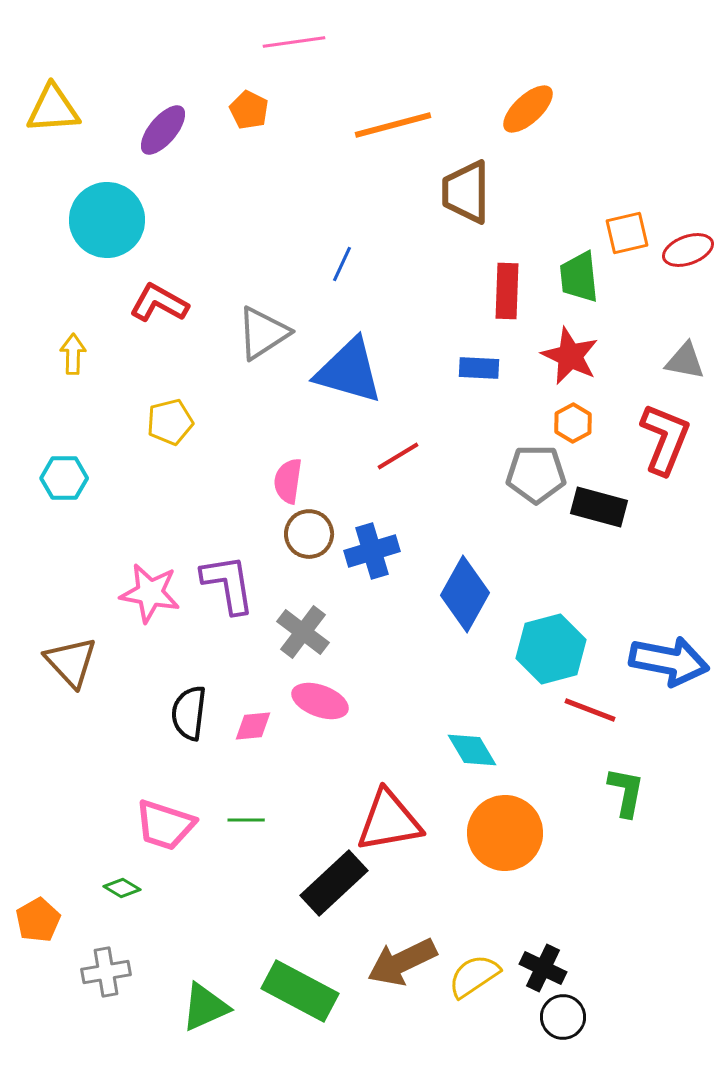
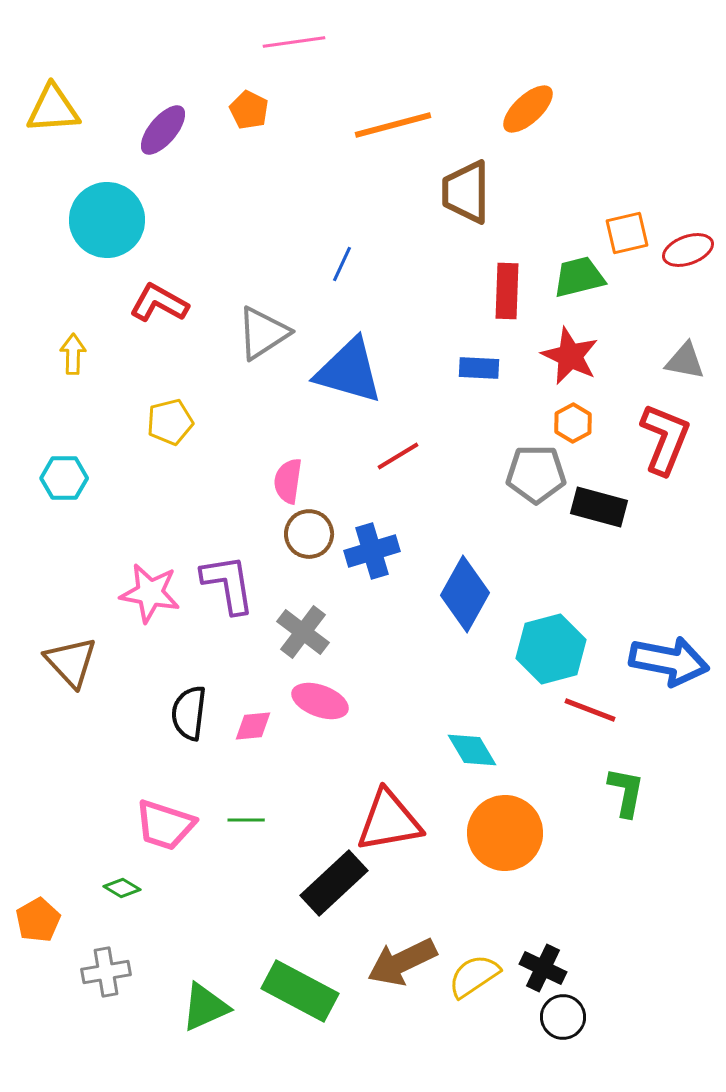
green trapezoid at (579, 277): rotated 82 degrees clockwise
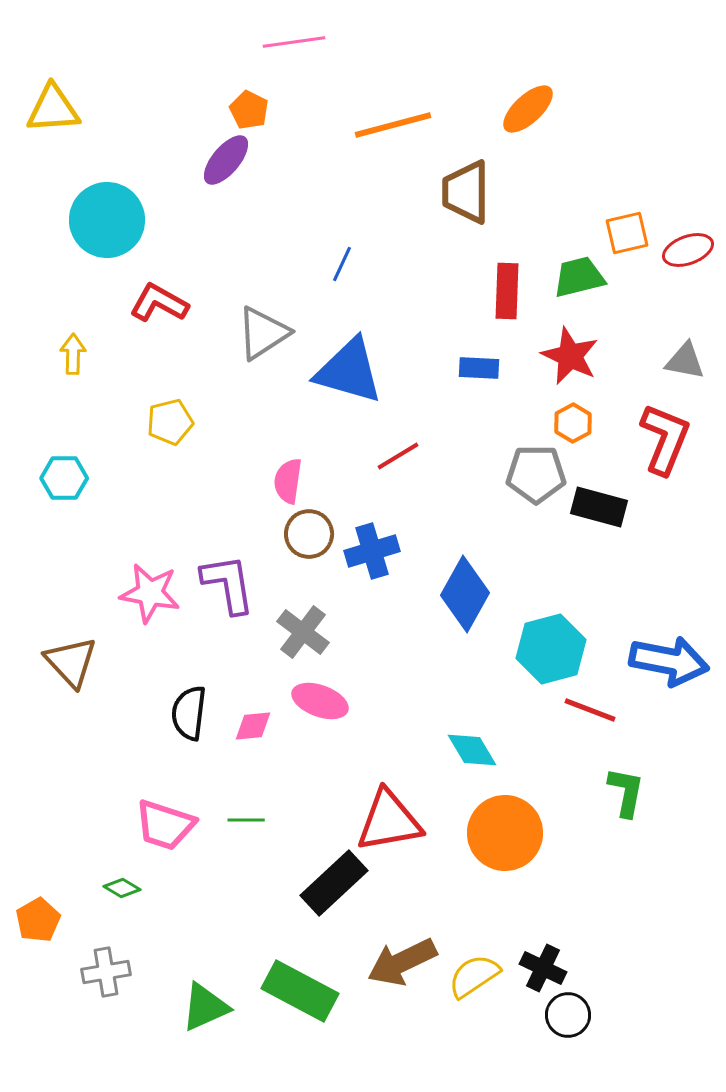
purple ellipse at (163, 130): moved 63 px right, 30 px down
black circle at (563, 1017): moved 5 px right, 2 px up
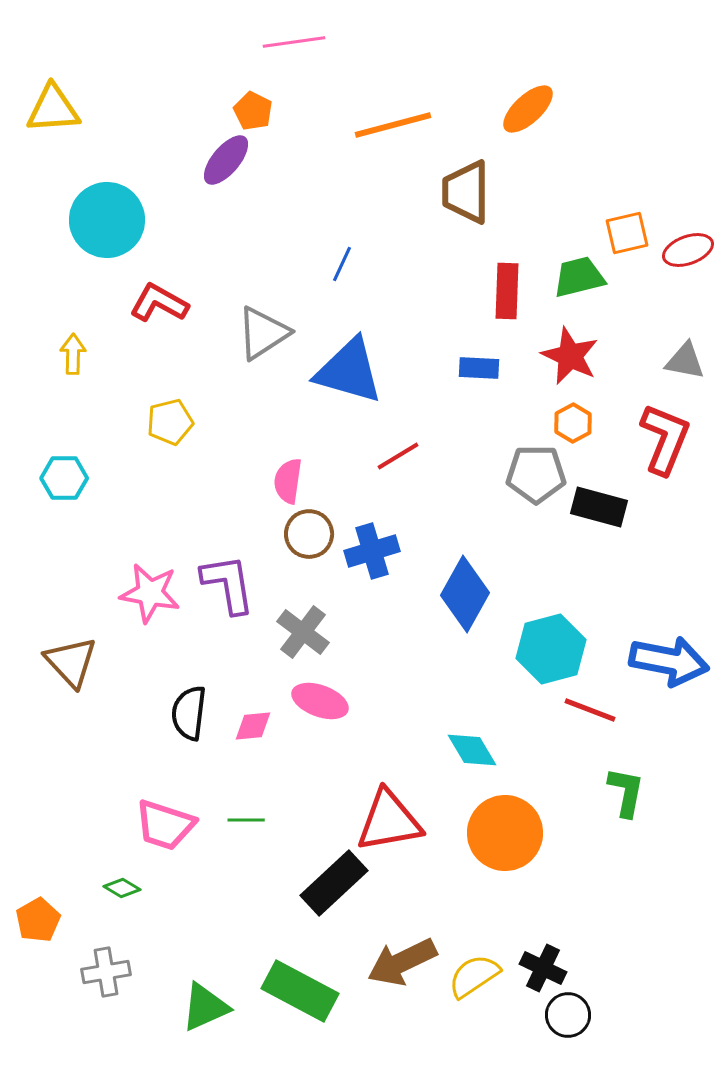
orange pentagon at (249, 110): moved 4 px right, 1 px down
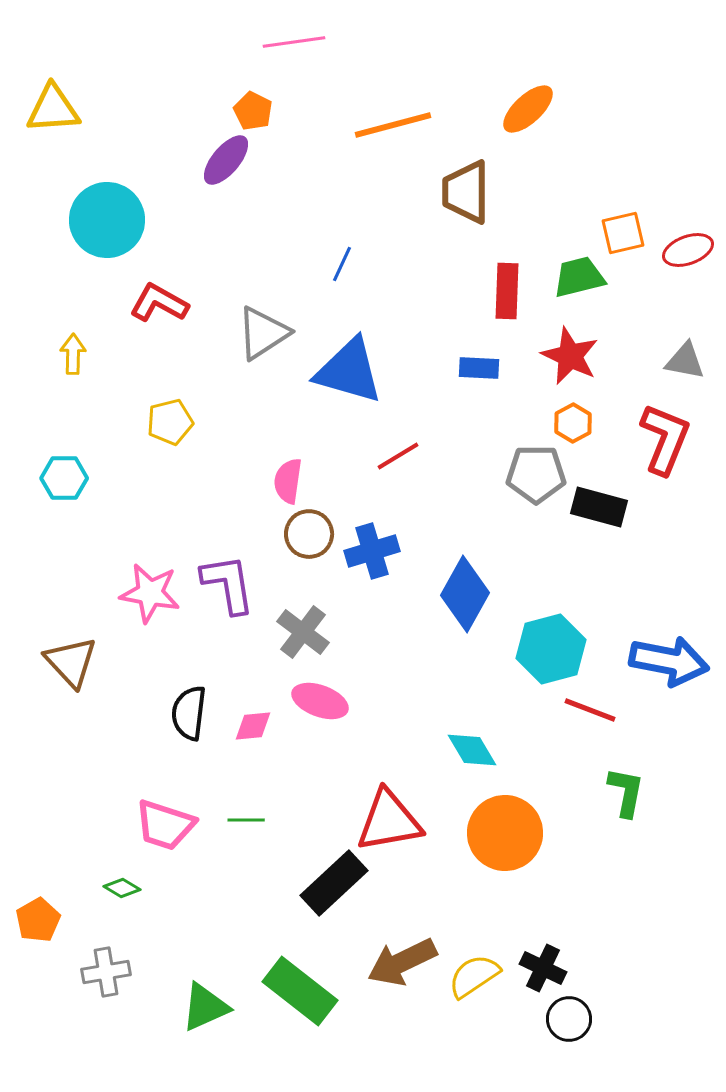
orange square at (627, 233): moved 4 px left
green rectangle at (300, 991): rotated 10 degrees clockwise
black circle at (568, 1015): moved 1 px right, 4 px down
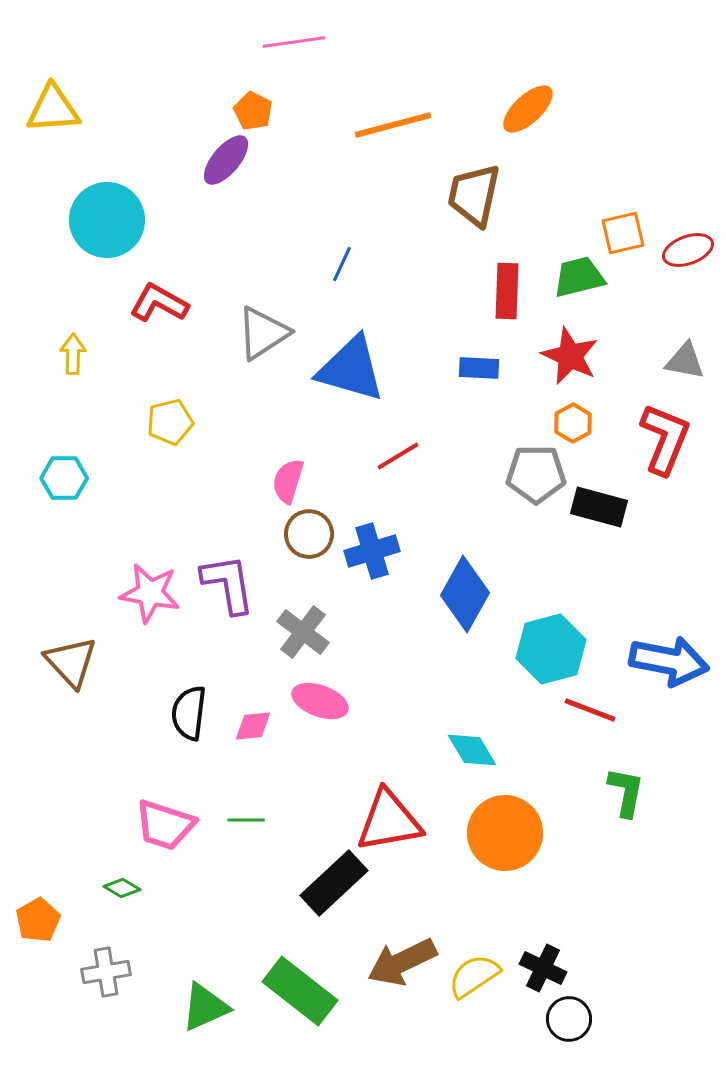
brown trapezoid at (466, 192): moved 8 px right, 3 px down; rotated 12 degrees clockwise
blue triangle at (349, 371): moved 2 px right, 2 px up
pink semicircle at (288, 481): rotated 9 degrees clockwise
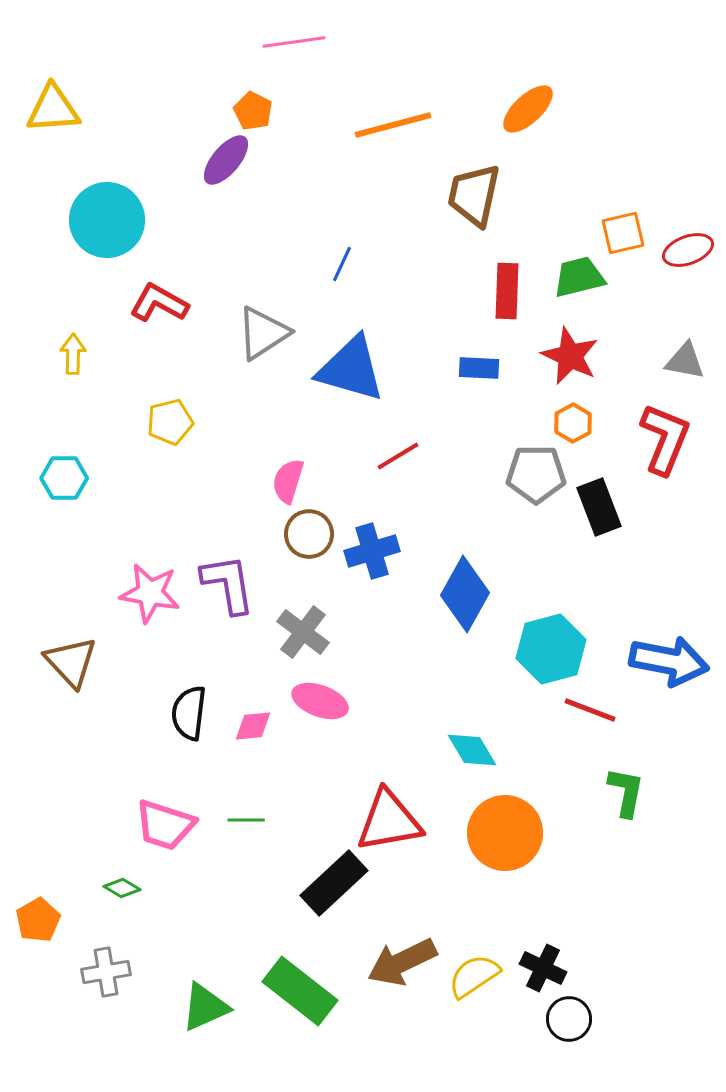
black rectangle at (599, 507): rotated 54 degrees clockwise
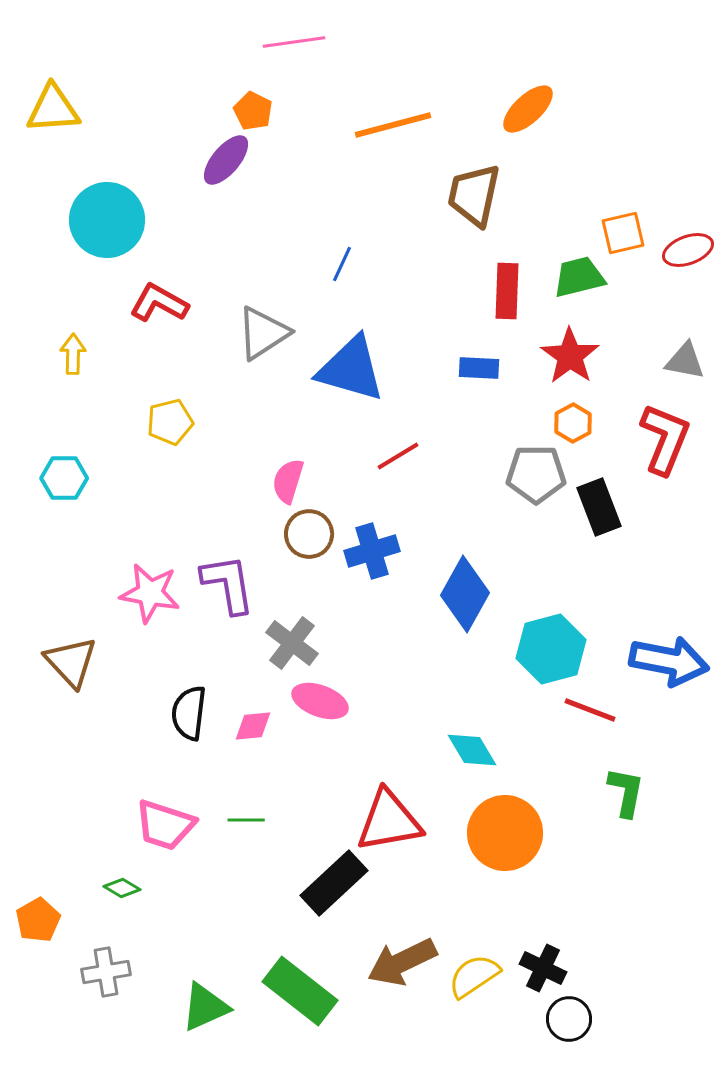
red star at (570, 356): rotated 10 degrees clockwise
gray cross at (303, 632): moved 11 px left, 11 px down
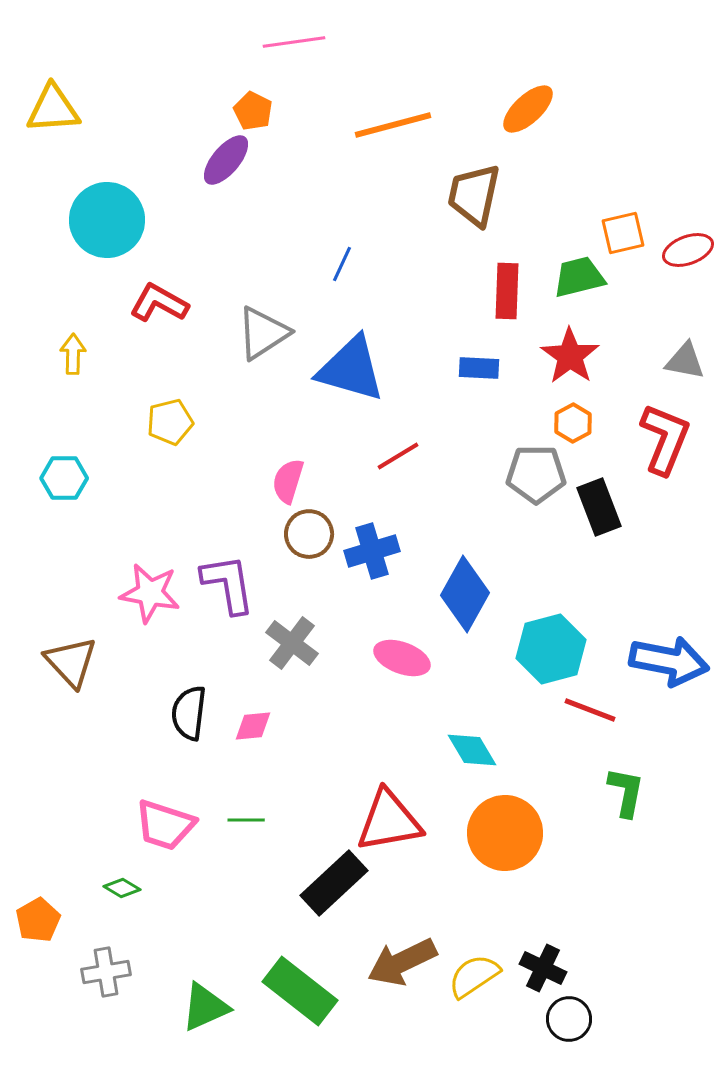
pink ellipse at (320, 701): moved 82 px right, 43 px up
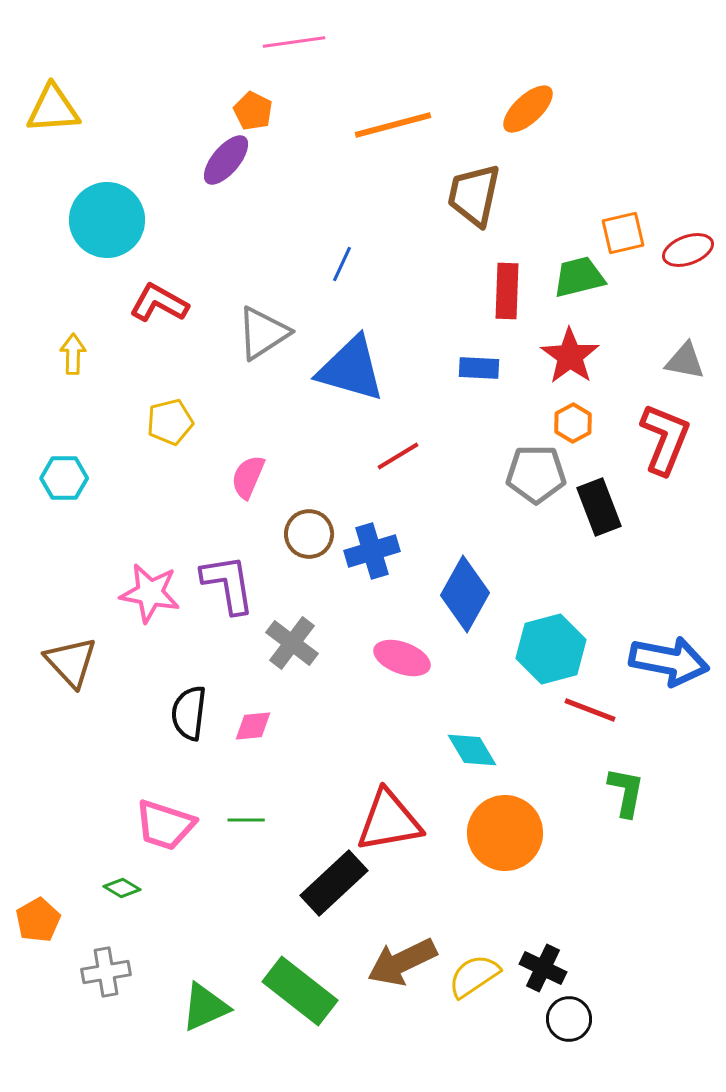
pink semicircle at (288, 481): moved 40 px left, 4 px up; rotated 6 degrees clockwise
